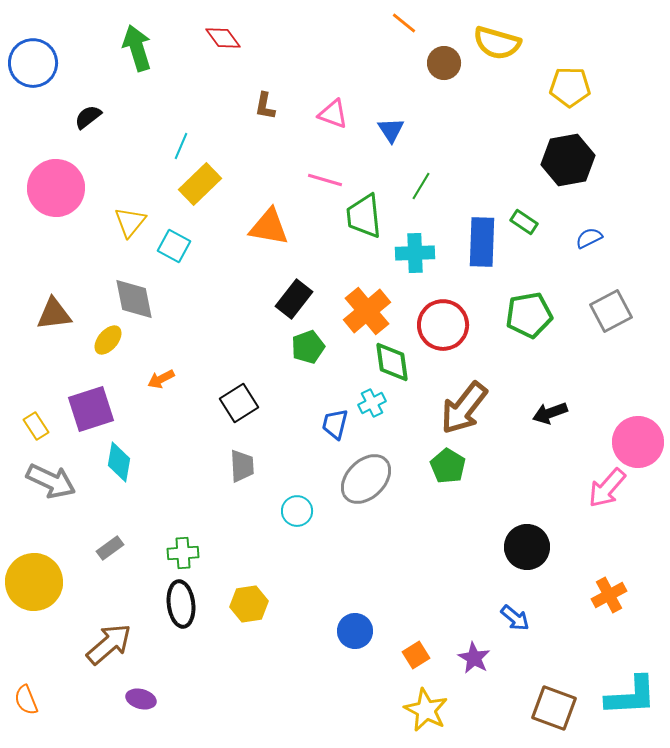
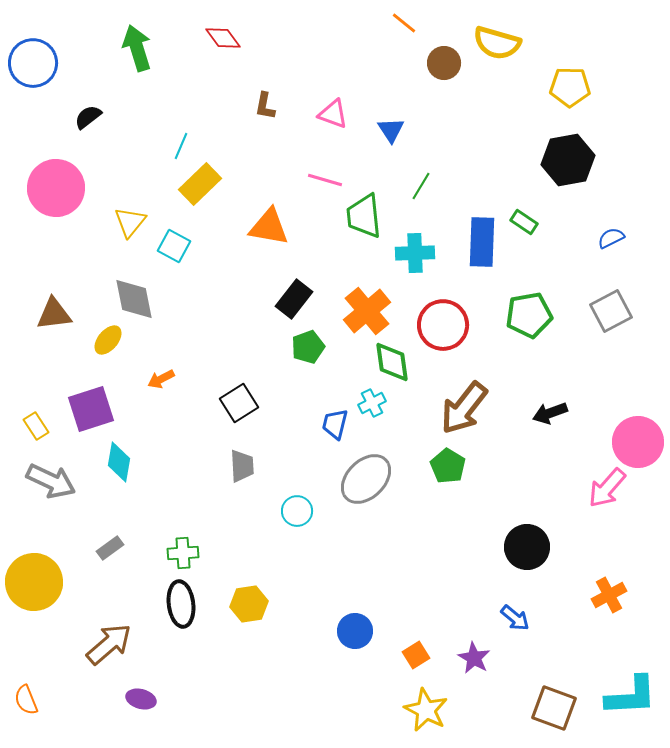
blue semicircle at (589, 238): moved 22 px right
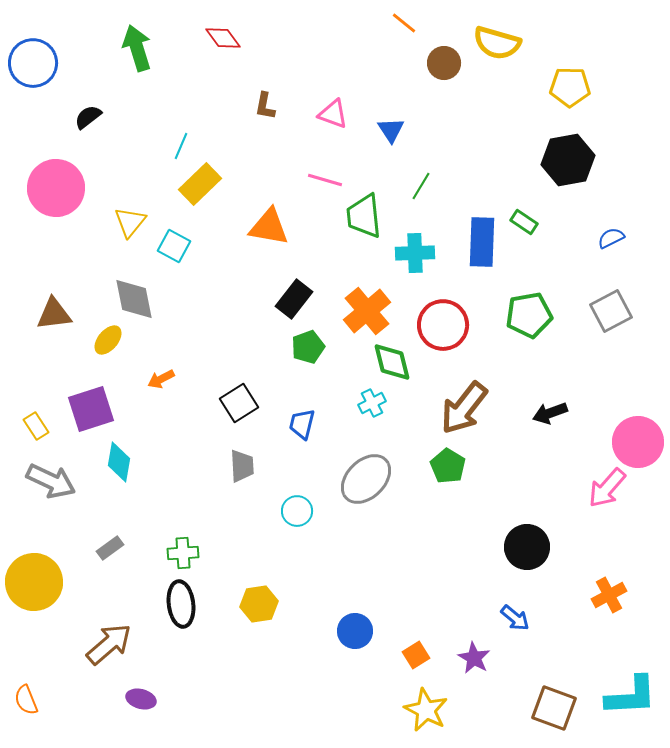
green diamond at (392, 362): rotated 6 degrees counterclockwise
blue trapezoid at (335, 424): moved 33 px left
yellow hexagon at (249, 604): moved 10 px right
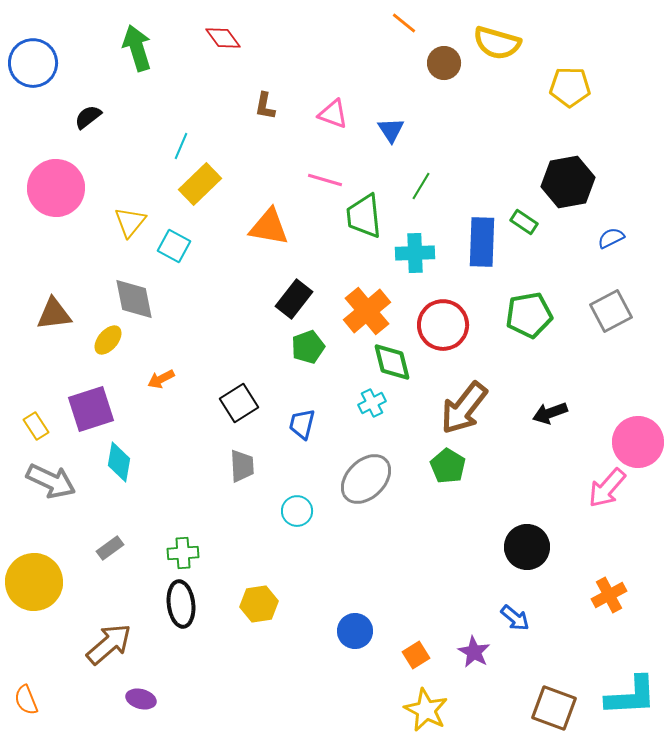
black hexagon at (568, 160): moved 22 px down
purple star at (474, 658): moved 6 px up
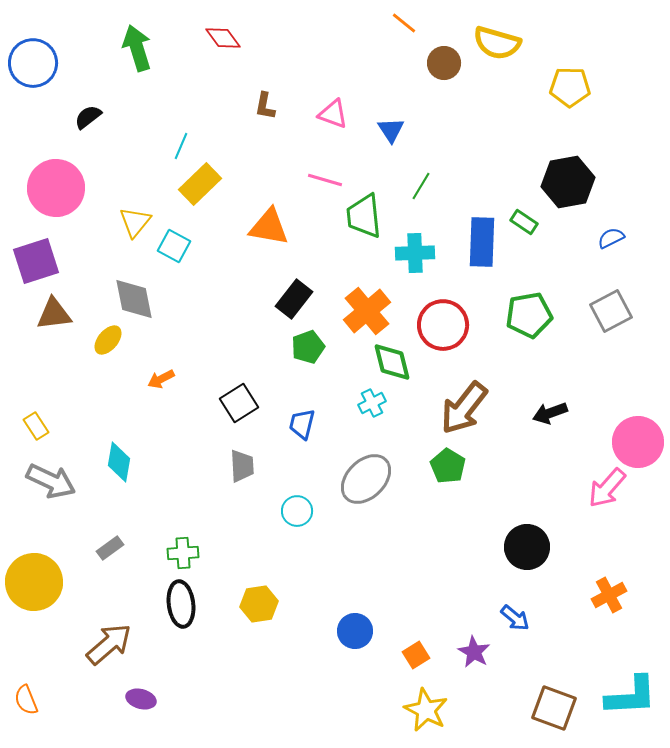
yellow triangle at (130, 222): moved 5 px right
purple square at (91, 409): moved 55 px left, 148 px up
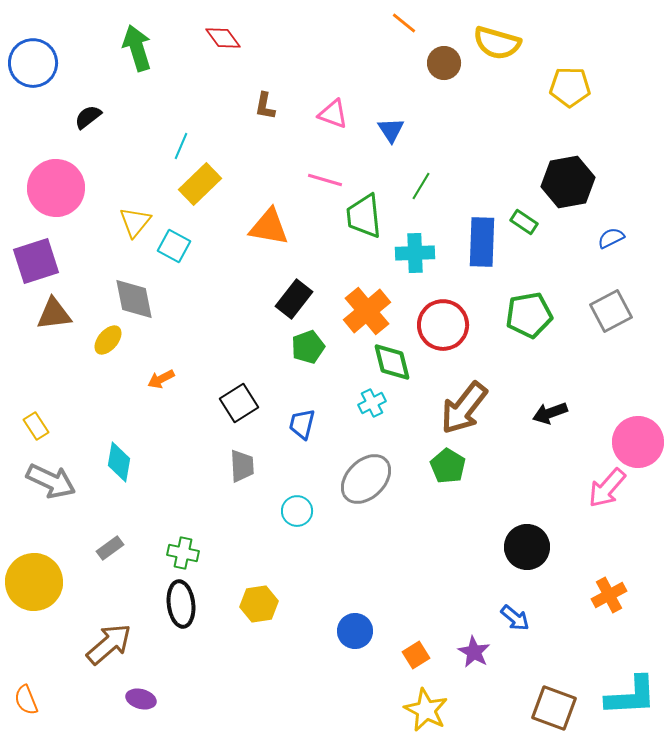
green cross at (183, 553): rotated 16 degrees clockwise
